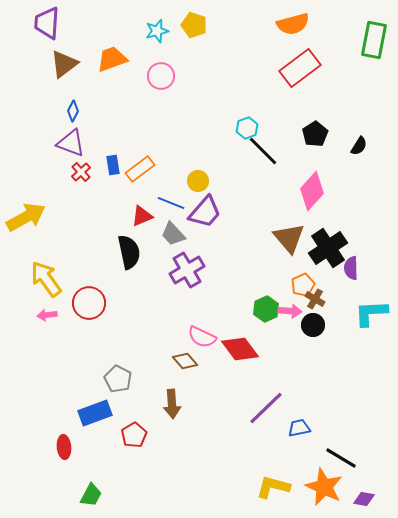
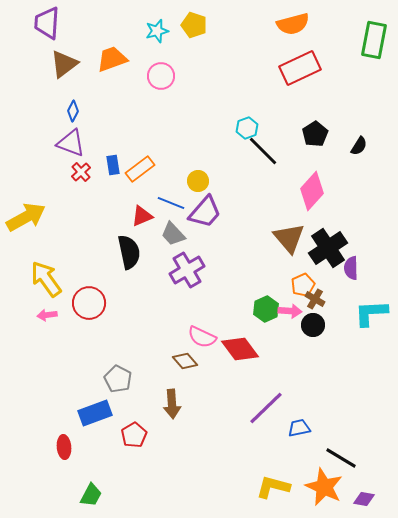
red rectangle at (300, 68): rotated 12 degrees clockwise
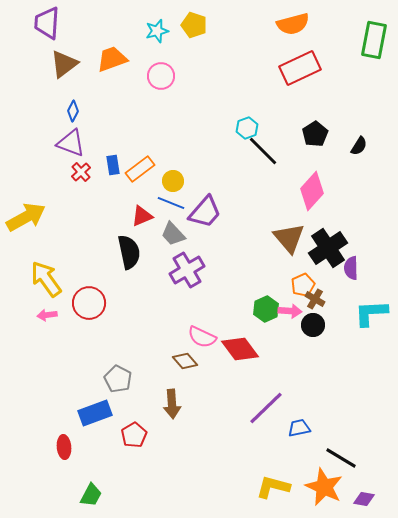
yellow circle at (198, 181): moved 25 px left
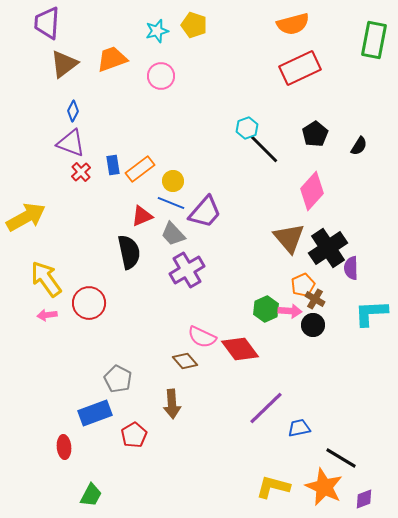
black line at (263, 151): moved 1 px right, 2 px up
purple diamond at (364, 499): rotated 30 degrees counterclockwise
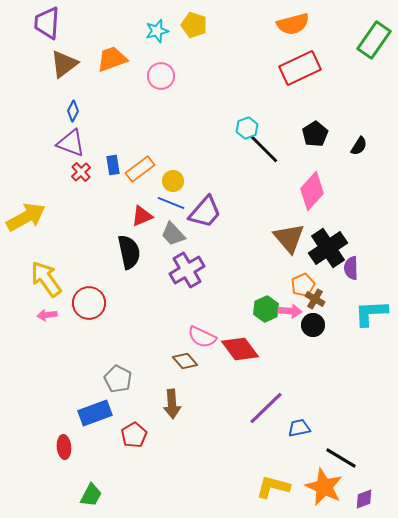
green rectangle at (374, 40): rotated 24 degrees clockwise
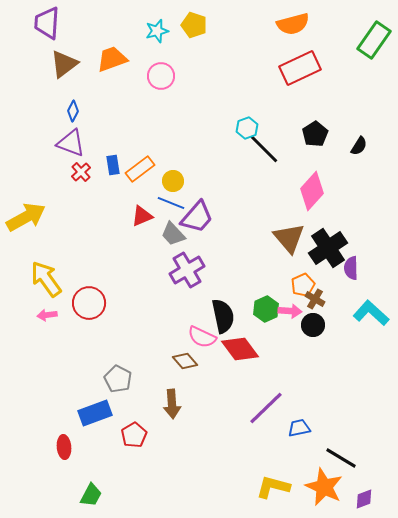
purple trapezoid at (205, 212): moved 8 px left, 5 px down
black semicircle at (129, 252): moved 94 px right, 64 px down
cyan L-shape at (371, 313): rotated 45 degrees clockwise
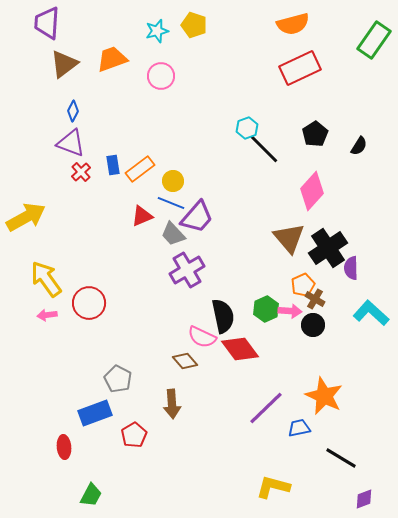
orange star at (324, 487): moved 91 px up
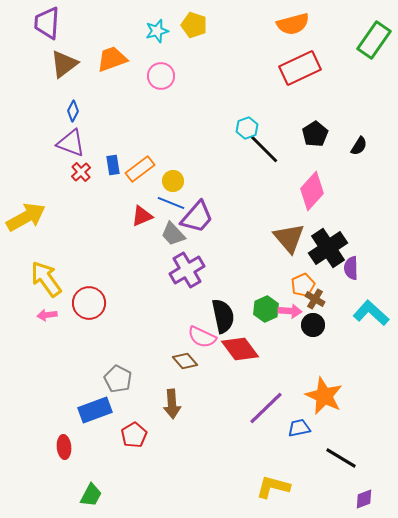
blue rectangle at (95, 413): moved 3 px up
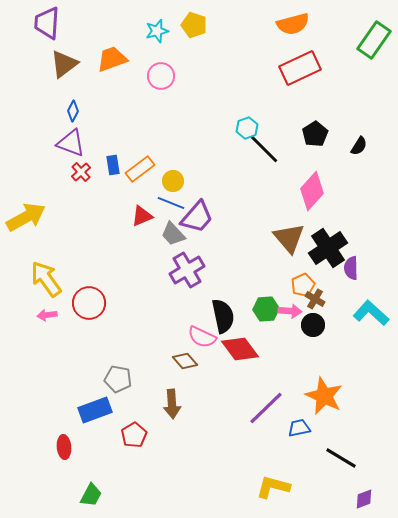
green hexagon at (266, 309): rotated 20 degrees clockwise
gray pentagon at (118, 379): rotated 16 degrees counterclockwise
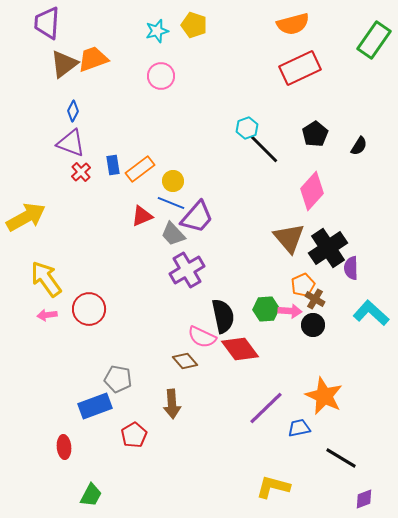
orange trapezoid at (112, 59): moved 19 px left
red circle at (89, 303): moved 6 px down
blue rectangle at (95, 410): moved 4 px up
